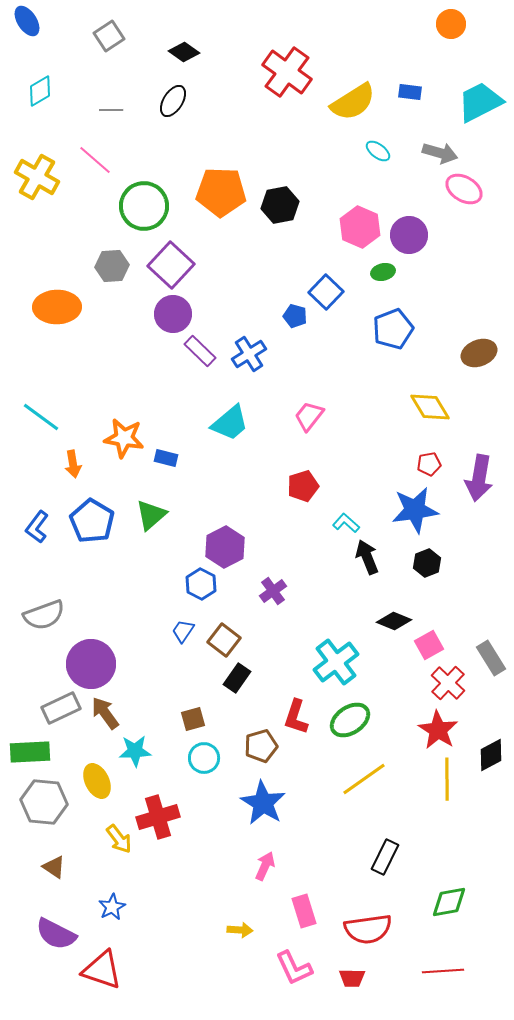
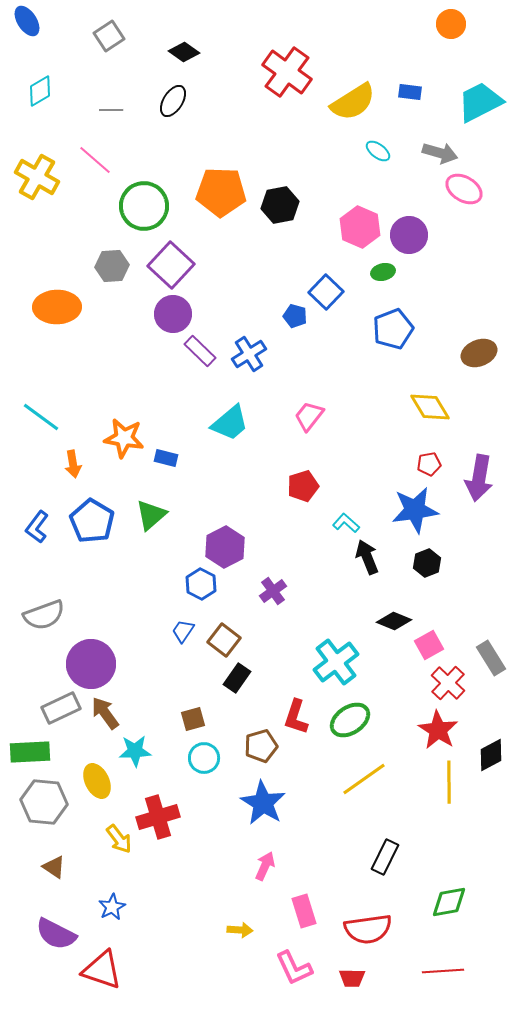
yellow line at (447, 779): moved 2 px right, 3 px down
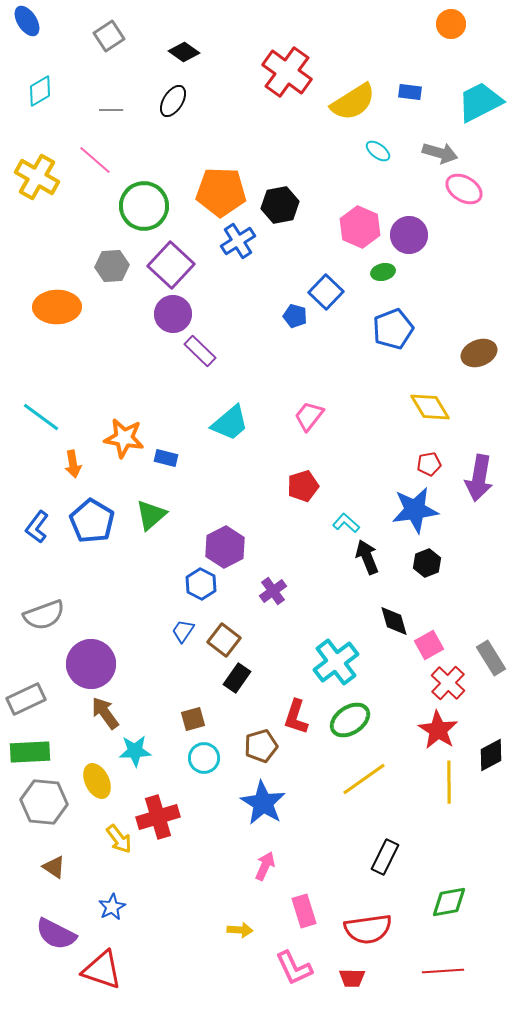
blue cross at (249, 354): moved 11 px left, 113 px up
black diamond at (394, 621): rotated 52 degrees clockwise
gray rectangle at (61, 708): moved 35 px left, 9 px up
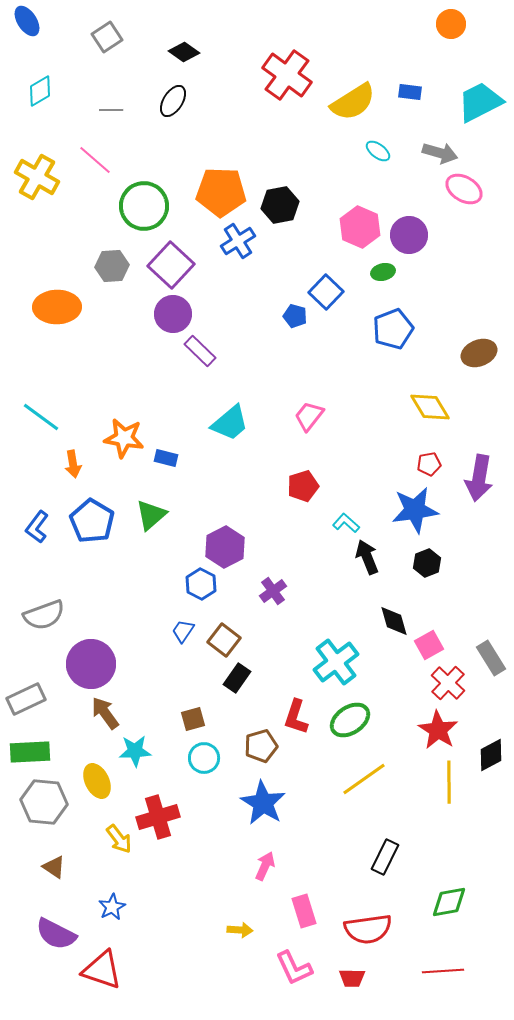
gray square at (109, 36): moved 2 px left, 1 px down
red cross at (287, 72): moved 3 px down
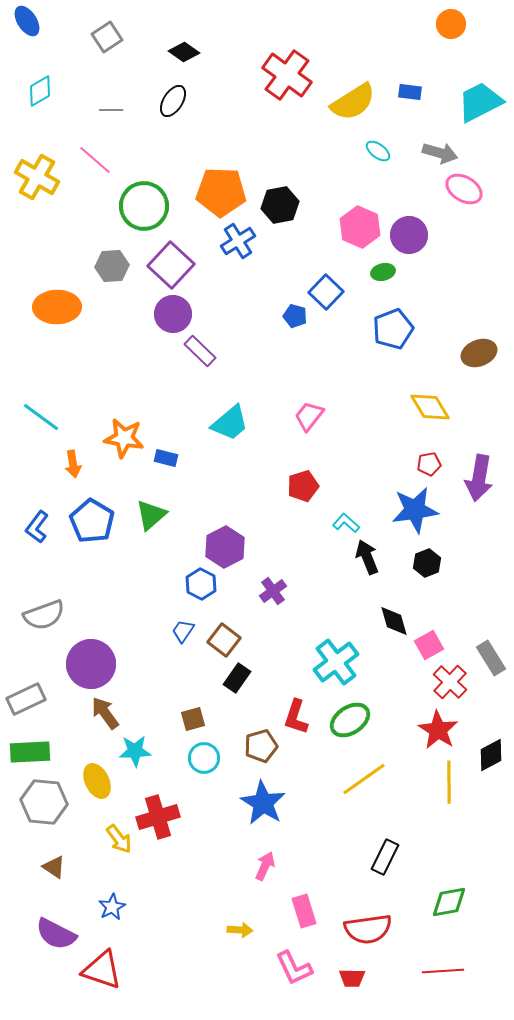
red cross at (448, 683): moved 2 px right, 1 px up
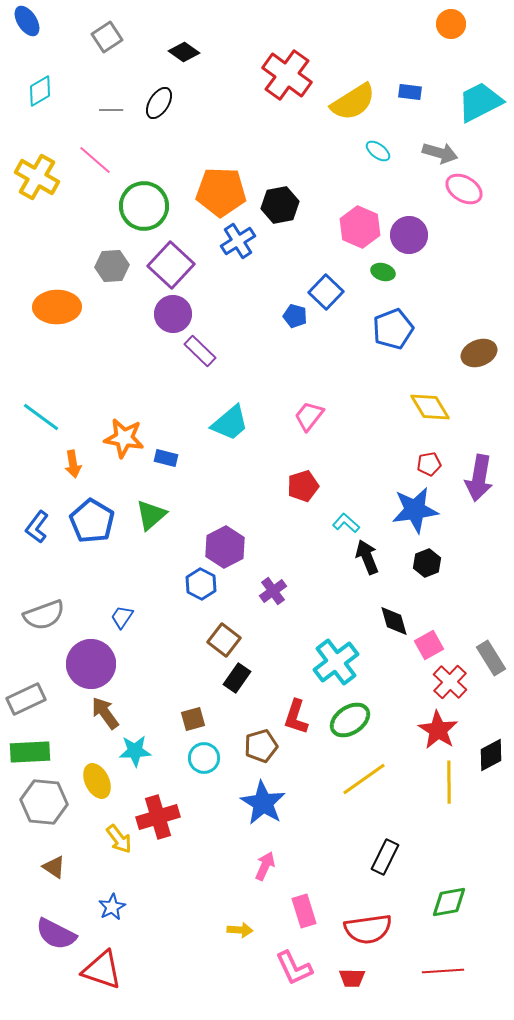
black ellipse at (173, 101): moved 14 px left, 2 px down
green ellipse at (383, 272): rotated 30 degrees clockwise
blue trapezoid at (183, 631): moved 61 px left, 14 px up
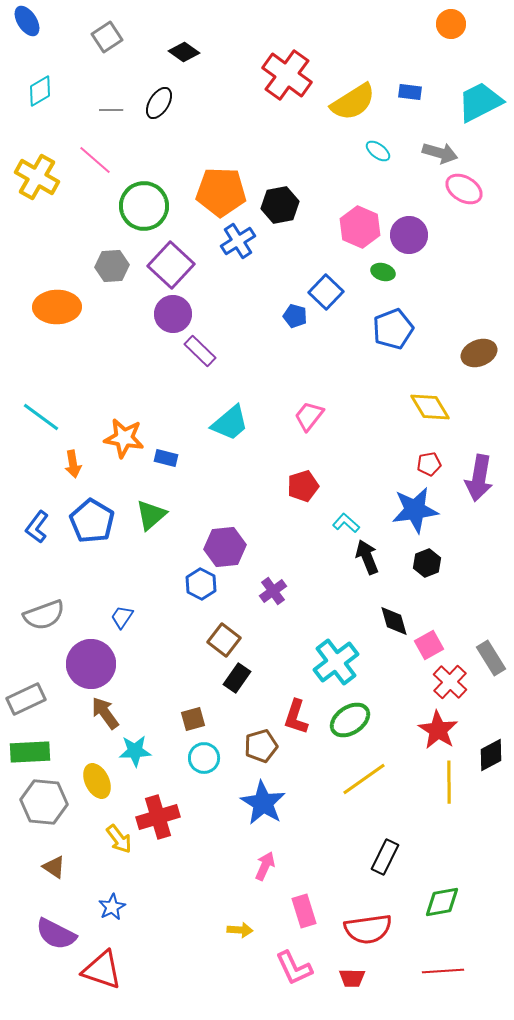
purple hexagon at (225, 547): rotated 21 degrees clockwise
green diamond at (449, 902): moved 7 px left
